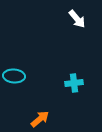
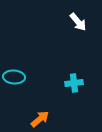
white arrow: moved 1 px right, 3 px down
cyan ellipse: moved 1 px down
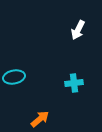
white arrow: moved 8 px down; rotated 66 degrees clockwise
cyan ellipse: rotated 15 degrees counterclockwise
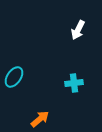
cyan ellipse: rotated 45 degrees counterclockwise
